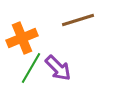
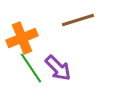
green line: rotated 64 degrees counterclockwise
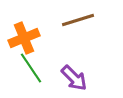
orange cross: moved 2 px right
purple arrow: moved 16 px right, 10 px down
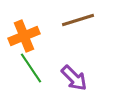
orange cross: moved 2 px up
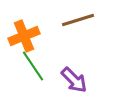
green line: moved 2 px right, 2 px up
purple arrow: moved 2 px down
